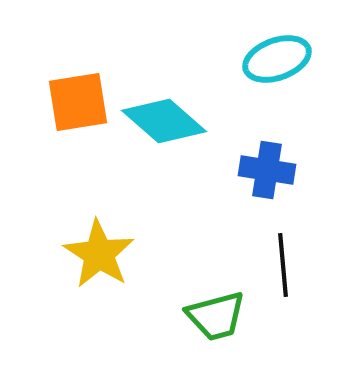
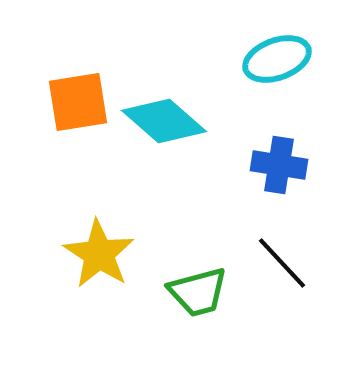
blue cross: moved 12 px right, 5 px up
black line: moved 1 px left, 2 px up; rotated 38 degrees counterclockwise
green trapezoid: moved 18 px left, 24 px up
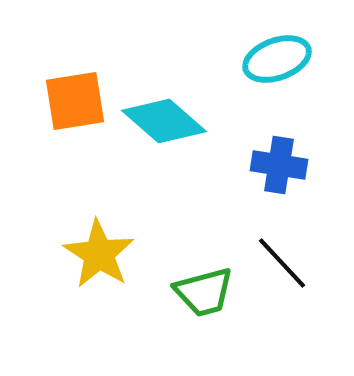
orange square: moved 3 px left, 1 px up
green trapezoid: moved 6 px right
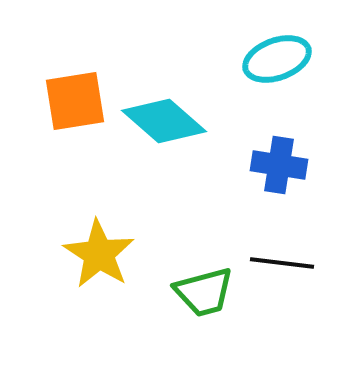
black line: rotated 40 degrees counterclockwise
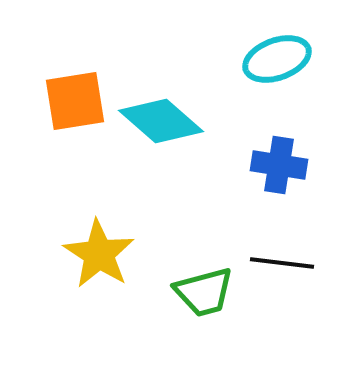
cyan diamond: moved 3 px left
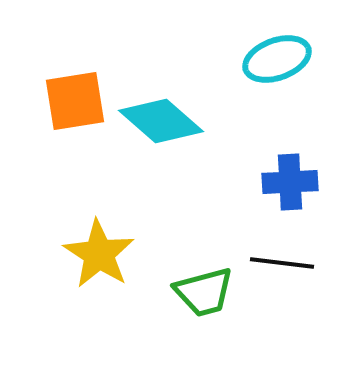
blue cross: moved 11 px right, 17 px down; rotated 12 degrees counterclockwise
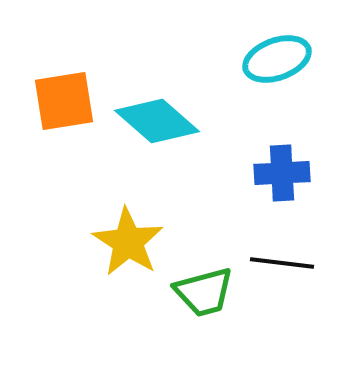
orange square: moved 11 px left
cyan diamond: moved 4 px left
blue cross: moved 8 px left, 9 px up
yellow star: moved 29 px right, 12 px up
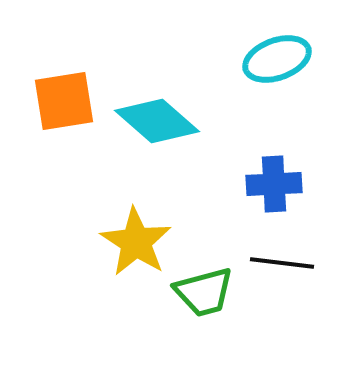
blue cross: moved 8 px left, 11 px down
yellow star: moved 8 px right
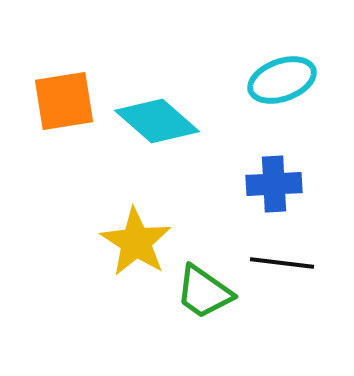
cyan ellipse: moved 5 px right, 21 px down
green trapezoid: rotated 50 degrees clockwise
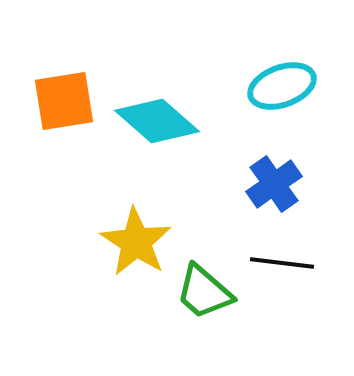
cyan ellipse: moved 6 px down
blue cross: rotated 32 degrees counterclockwise
green trapezoid: rotated 6 degrees clockwise
